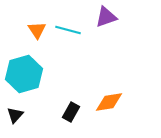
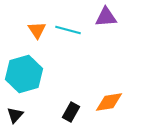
purple triangle: rotated 15 degrees clockwise
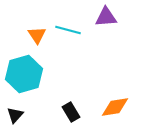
orange triangle: moved 5 px down
orange diamond: moved 6 px right, 5 px down
black rectangle: rotated 60 degrees counterclockwise
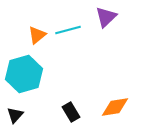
purple triangle: rotated 40 degrees counterclockwise
cyan line: rotated 30 degrees counterclockwise
orange triangle: rotated 24 degrees clockwise
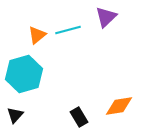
orange diamond: moved 4 px right, 1 px up
black rectangle: moved 8 px right, 5 px down
